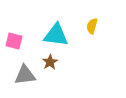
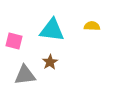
yellow semicircle: rotated 77 degrees clockwise
cyan triangle: moved 4 px left, 5 px up
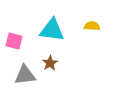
brown star: moved 1 px down
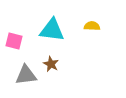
brown star: moved 1 px right, 1 px down; rotated 14 degrees counterclockwise
gray triangle: moved 1 px right
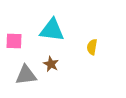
yellow semicircle: moved 21 px down; rotated 84 degrees counterclockwise
pink square: rotated 12 degrees counterclockwise
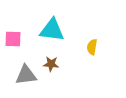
pink square: moved 1 px left, 2 px up
brown star: rotated 21 degrees counterclockwise
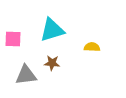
cyan triangle: rotated 24 degrees counterclockwise
yellow semicircle: rotated 84 degrees clockwise
brown star: moved 1 px right, 1 px up
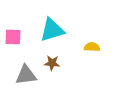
pink square: moved 2 px up
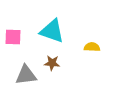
cyan triangle: moved 1 px down; rotated 36 degrees clockwise
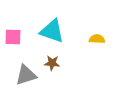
yellow semicircle: moved 5 px right, 8 px up
gray triangle: rotated 10 degrees counterclockwise
